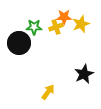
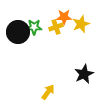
black circle: moved 1 px left, 11 px up
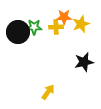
yellow cross: rotated 16 degrees clockwise
black star: moved 12 px up; rotated 12 degrees clockwise
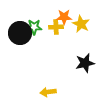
yellow star: rotated 24 degrees counterclockwise
black circle: moved 2 px right, 1 px down
black star: moved 1 px right, 1 px down
yellow arrow: rotated 133 degrees counterclockwise
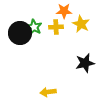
orange star: moved 6 px up
green star: rotated 28 degrees clockwise
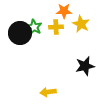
black star: moved 3 px down
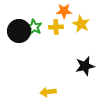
black circle: moved 1 px left, 2 px up
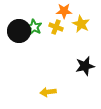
yellow cross: rotated 24 degrees clockwise
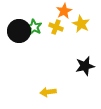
orange star: rotated 28 degrees counterclockwise
